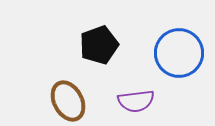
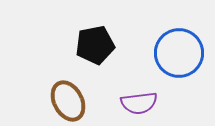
black pentagon: moved 4 px left; rotated 9 degrees clockwise
purple semicircle: moved 3 px right, 2 px down
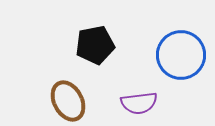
blue circle: moved 2 px right, 2 px down
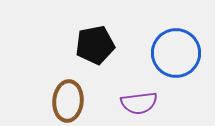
blue circle: moved 5 px left, 2 px up
brown ellipse: rotated 33 degrees clockwise
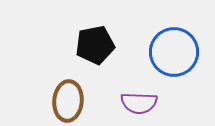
blue circle: moved 2 px left, 1 px up
purple semicircle: rotated 9 degrees clockwise
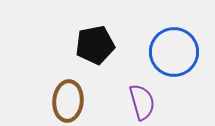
purple semicircle: moved 3 px right, 1 px up; rotated 108 degrees counterclockwise
